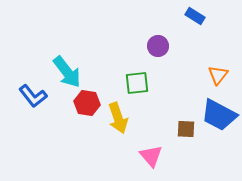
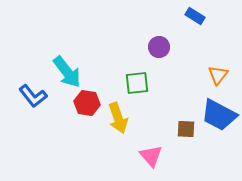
purple circle: moved 1 px right, 1 px down
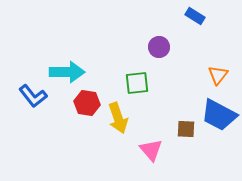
cyan arrow: rotated 52 degrees counterclockwise
pink triangle: moved 6 px up
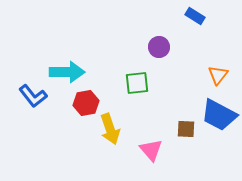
red hexagon: moved 1 px left; rotated 20 degrees counterclockwise
yellow arrow: moved 8 px left, 11 px down
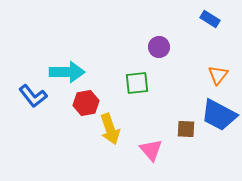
blue rectangle: moved 15 px right, 3 px down
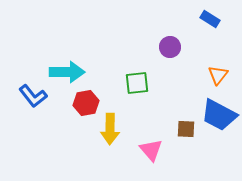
purple circle: moved 11 px right
yellow arrow: rotated 20 degrees clockwise
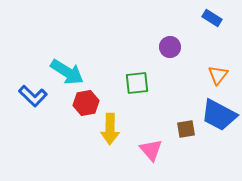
blue rectangle: moved 2 px right, 1 px up
cyan arrow: rotated 32 degrees clockwise
blue L-shape: rotated 8 degrees counterclockwise
brown square: rotated 12 degrees counterclockwise
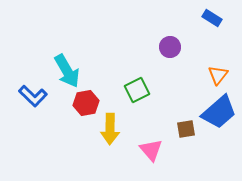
cyan arrow: moved 1 px up; rotated 28 degrees clockwise
green square: moved 7 px down; rotated 20 degrees counterclockwise
blue trapezoid: moved 3 px up; rotated 69 degrees counterclockwise
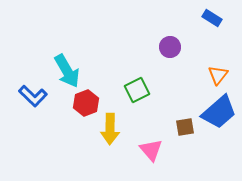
red hexagon: rotated 10 degrees counterclockwise
brown square: moved 1 px left, 2 px up
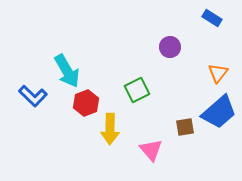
orange triangle: moved 2 px up
